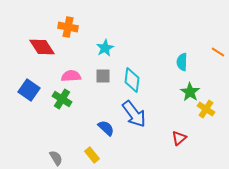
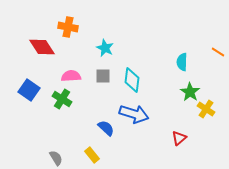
cyan star: rotated 18 degrees counterclockwise
blue arrow: rotated 36 degrees counterclockwise
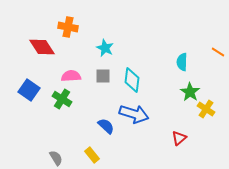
blue semicircle: moved 2 px up
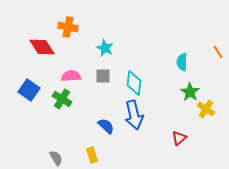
orange line: rotated 24 degrees clockwise
cyan diamond: moved 2 px right, 3 px down
blue arrow: moved 1 px down; rotated 60 degrees clockwise
yellow rectangle: rotated 21 degrees clockwise
